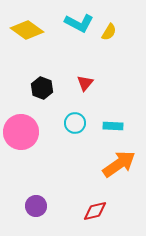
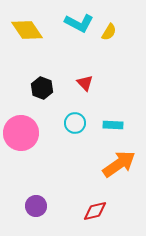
yellow diamond: rotated 20 degrees clockwise
red triangle: rotated 24 degrees counterclockwise
cyan rectangle: moved 1 px up
pink circle: moved 1 px down
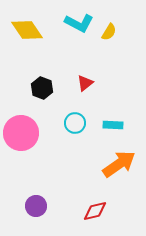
red triangle: rotated 36 degrees clockwise
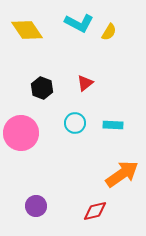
orange arrow: moved 3 px right, 10 px down
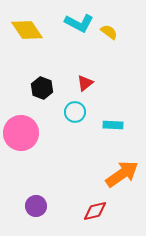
yellow semicircle: rotated 84 degrees counterclockwise
cyan circle: moved 11 px up
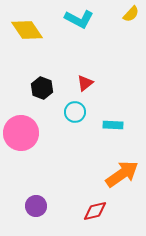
cyan L-shape: moved 4 px up
yellow semicircle: moved 22 px right, 18 px up; rotated 96 degrees clockwise
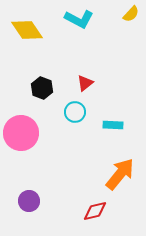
orange arrow: moved 2 px left; rotated 16 degrees counterclockwise
purple circle: moved 7 px left, 5 px up
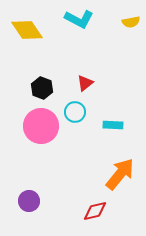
yellow semicircle: moved 8 px down; rotated 36 degrees clockwise
pink circle: moved 20 px right, 7 px up
